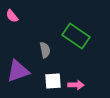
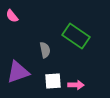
purple triangle: moved 1 px down
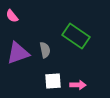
purple triangle: moved 19 px up
pink arrow: moved 2 px right
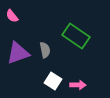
white square: rotated 36 degrees clockwise
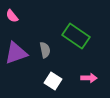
purple triangle: moved 2 px left
pink arrow: moved 11 px right, 7 px up
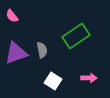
green rectangle: rotated 68 degrees counterclockwise
gray semicircle: moved 3 px left
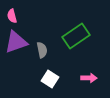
pink semicircle: rotated 24 degrees clockwise
purple triangle: moved 11 px up
white square: moved 3 px left, 2 px up
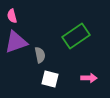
gray semicircle: moved 2 px left, 5 px down
white square: rotated 18 degrees counterclockwise
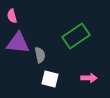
purple triangle: moved 2 px right, 1 px down; rotated 25 degrees clockwise
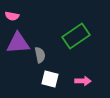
pink semicircle: rotated 64 degrees counterclockwise
purple triangle: rotated 10 degrees counterclockwise
pink arrow: moved 6 px left, 3 px down
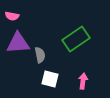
green rectangle: moved 3 px down
pink arrow: rotated 84 degrees counterclockwise
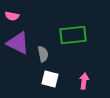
green rectangle: moved 3 px left, 4 px up; rotated 28 degrees clockwise
purple triangle: rotated 30 degrees clockwise
gray semicircle: moved 3 px right, 1 px up
pink arrow: moved 1 px right
